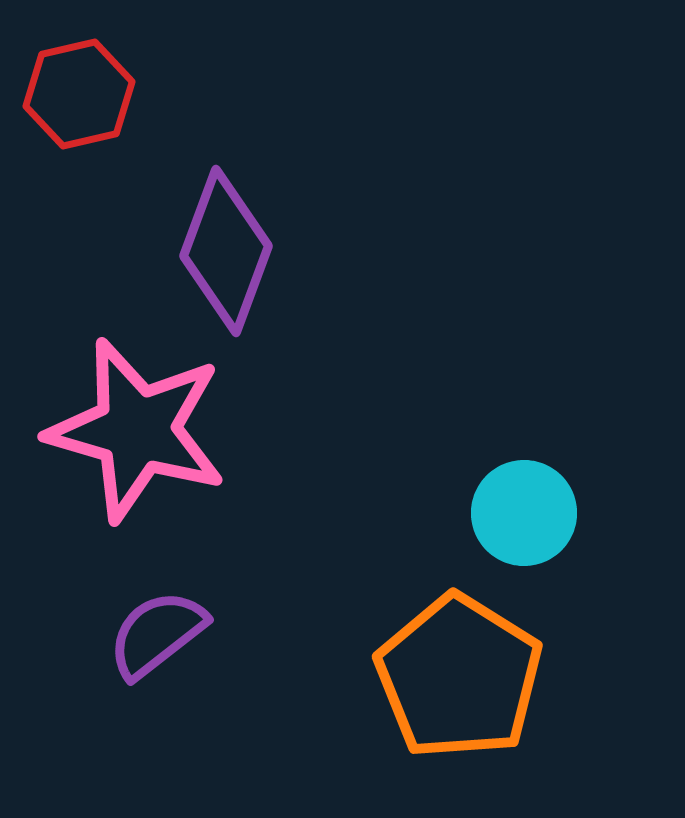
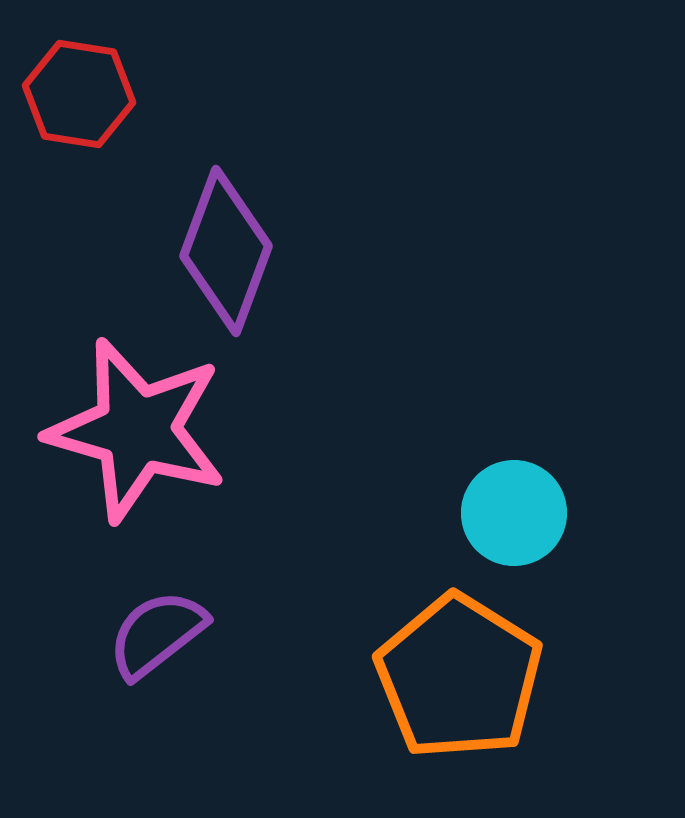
red hexagon: rotated 22 degrees clockwise
cyan circle: moved 10 px left
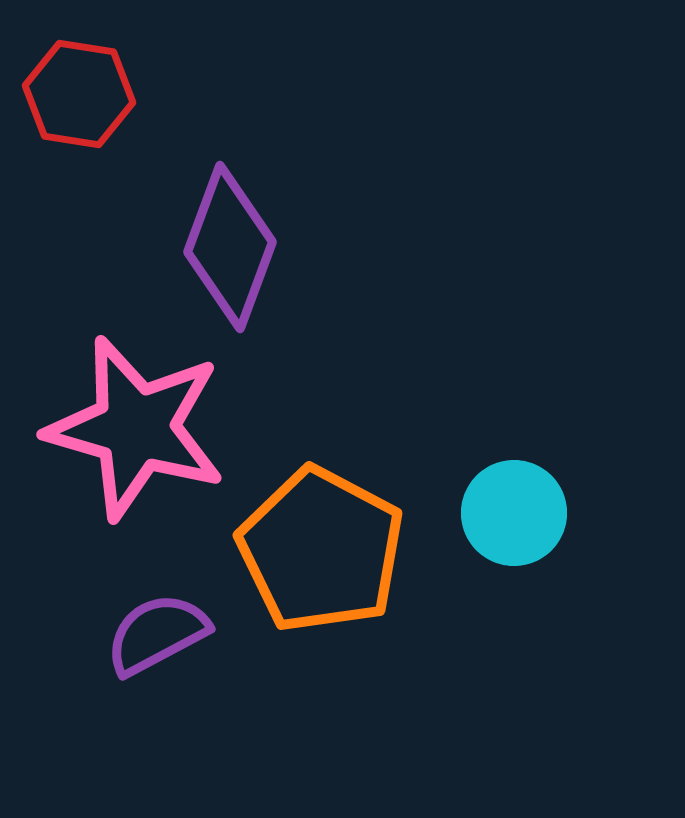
purple diamond: moved 4 px right, 4 px up
pink star: moved 1 px left, 2 px up
purple semicircle: rotated 10 degrees clockwise
orange pentagon: moved 138 px left, 127 px up; rotated 4 degrees counterclockwise
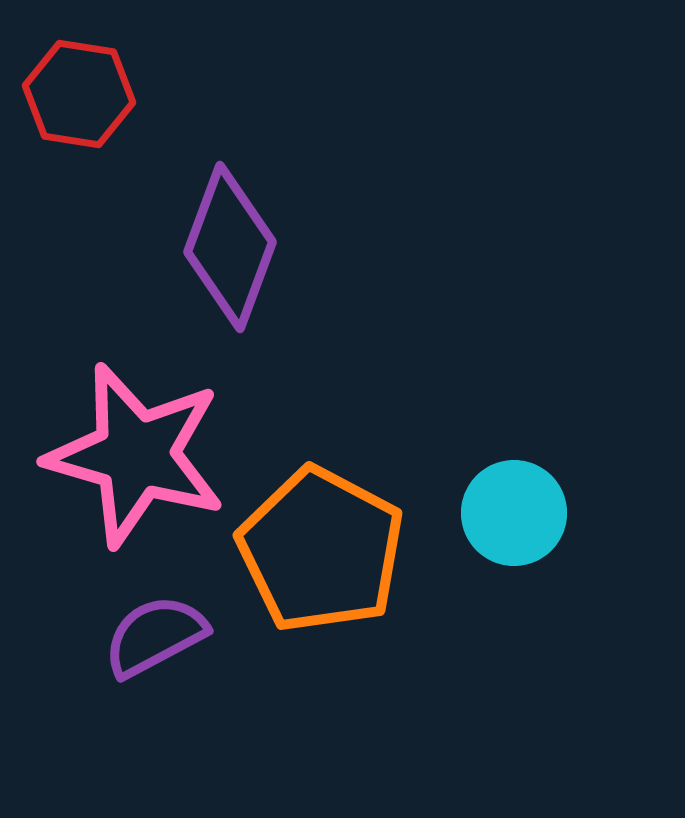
pink star: moved 27 px down
purple semicircle: moved 2 px left, 2 px down
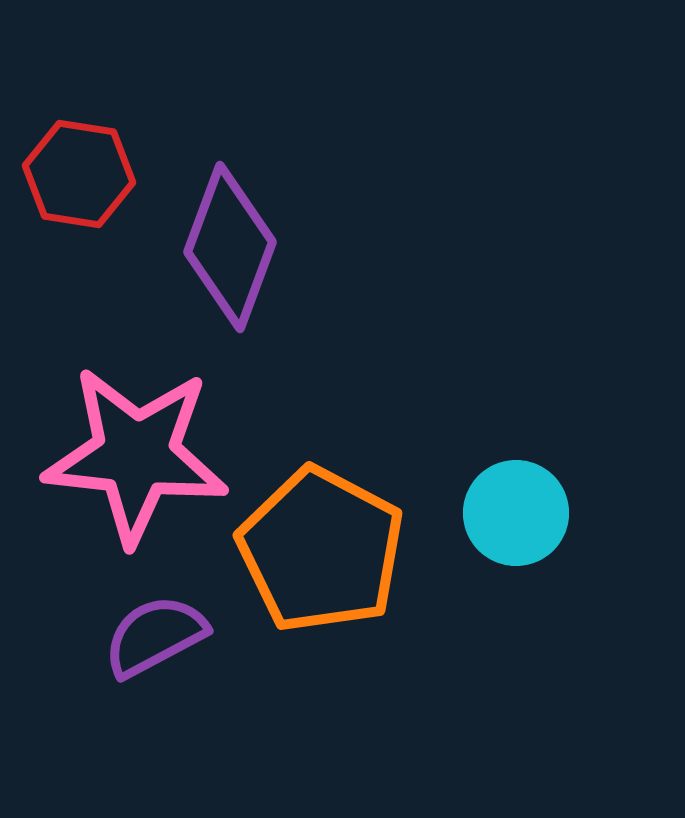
red hexagon: moved 80 px down
pink star: rotated 10 degrees counterclockwise
cyan circle: moved 2 px right
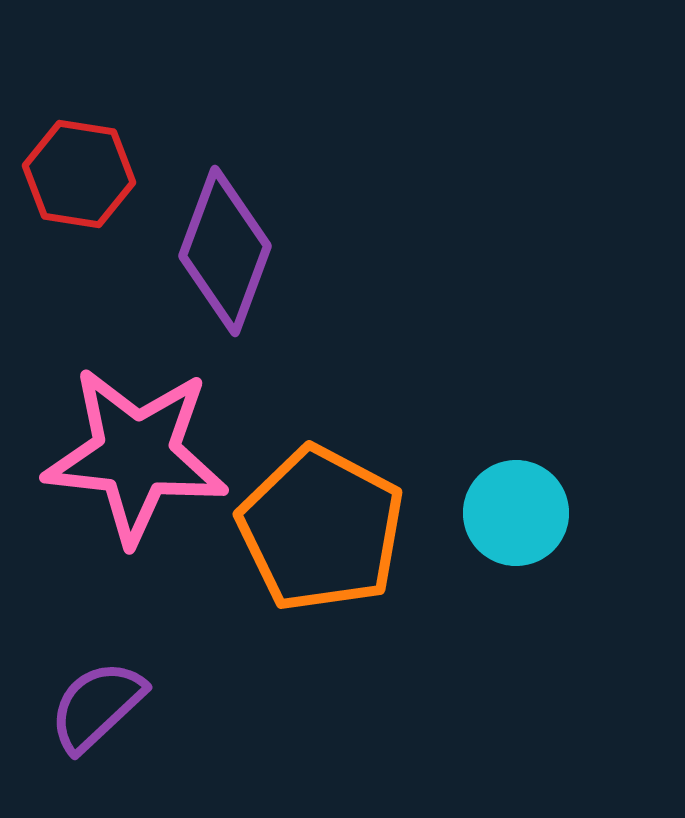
purple diamond: moved 5 px left, 4 px down
orange pentagon: moved 21 px up
purple semicircle: moved 58 px left, 70 px down; rotated 15 degrees counterclockwise
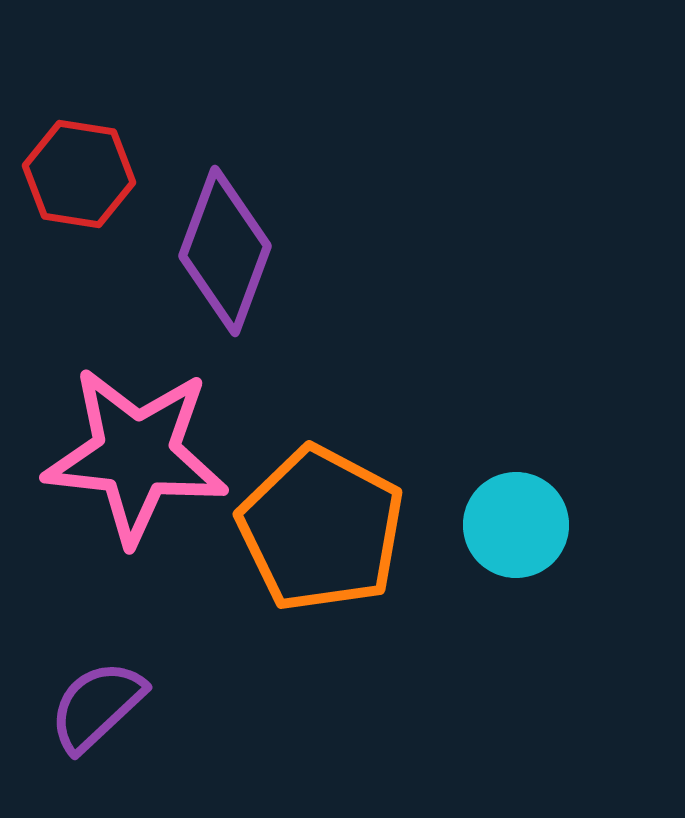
cyan circle: moved 12 px down
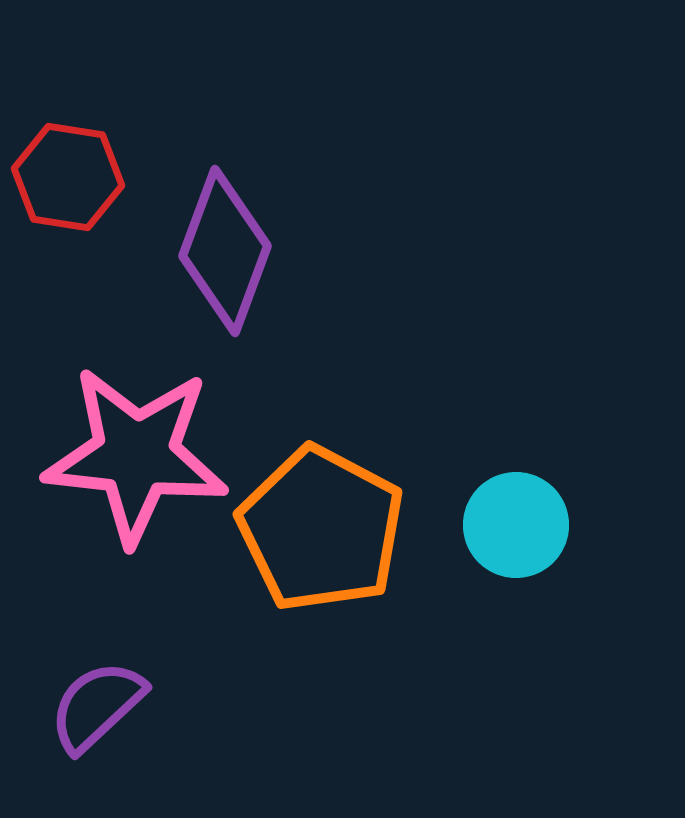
red hexagon: moved 11 px left, 3 px down
